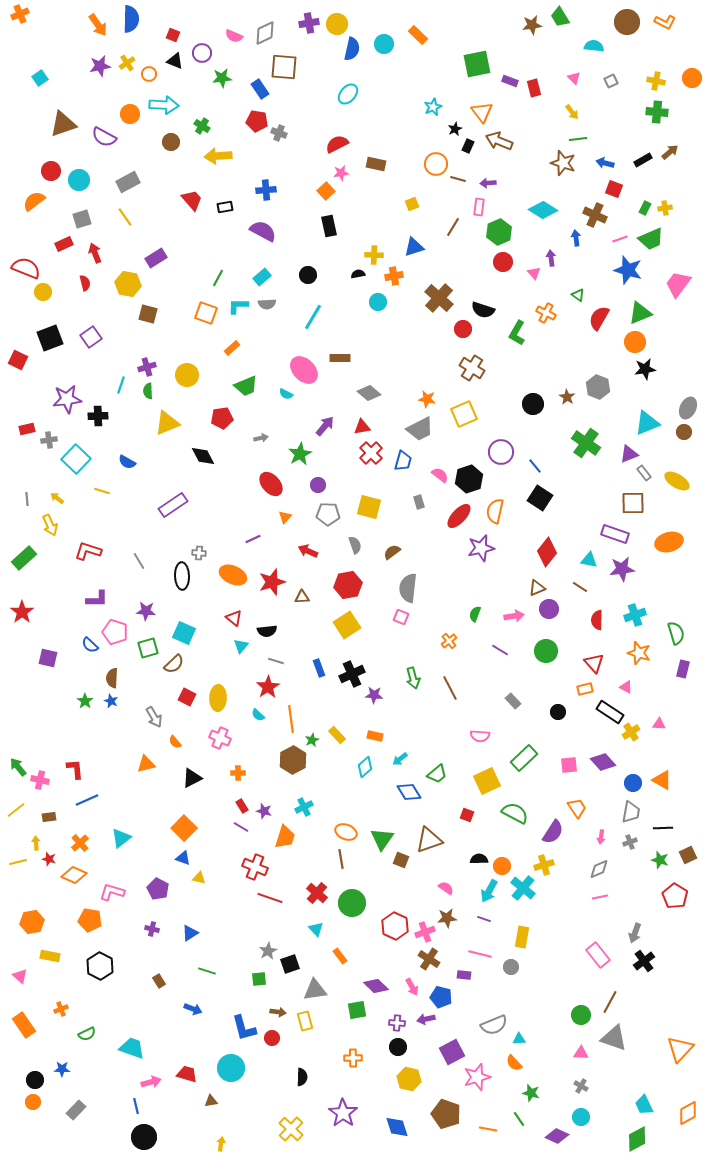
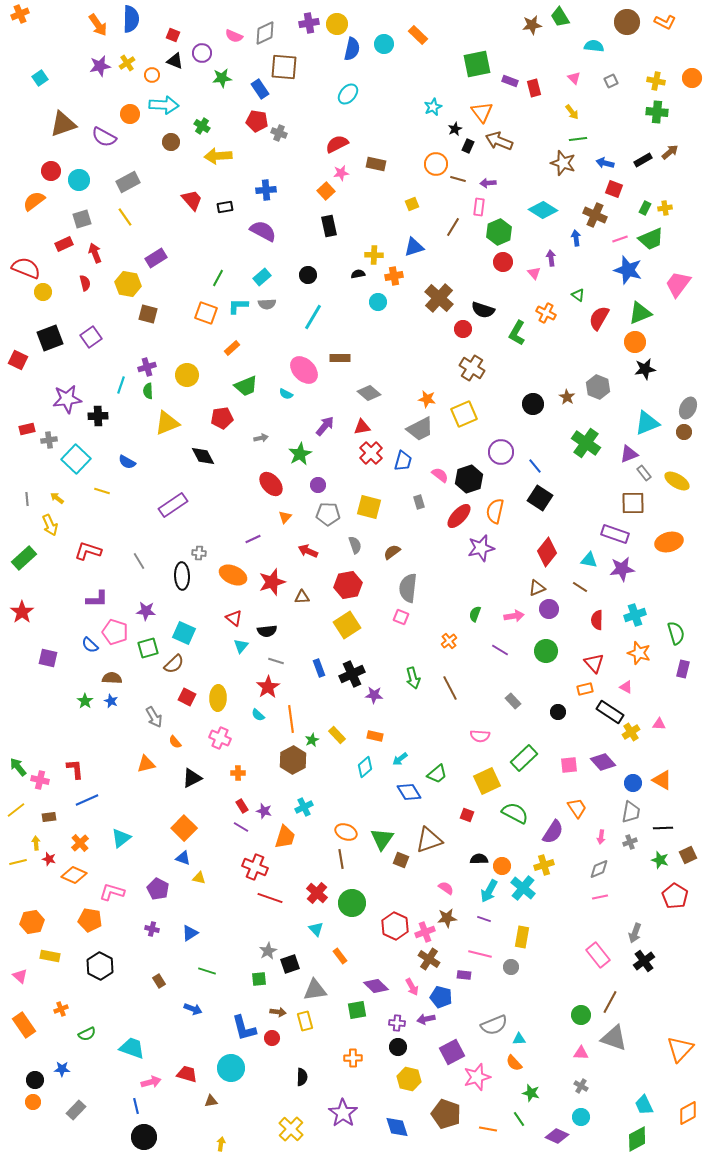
orange circle at (149, 74): moved 3 px right, 1 px down
brown semicircle at (112, 678): rotated 90 degrees clockwise
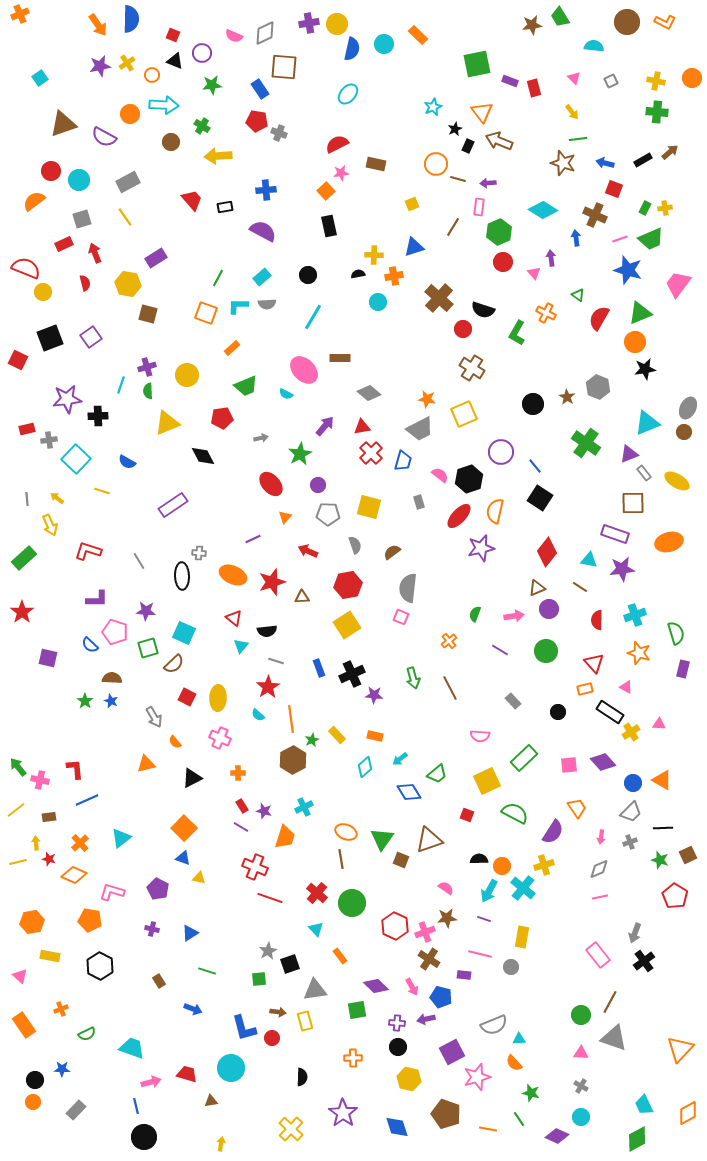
green star at (222, 78): moved 10 px left, 7 px down
gray trapezoid at (631, 812): rotated 35 degrees clockwise
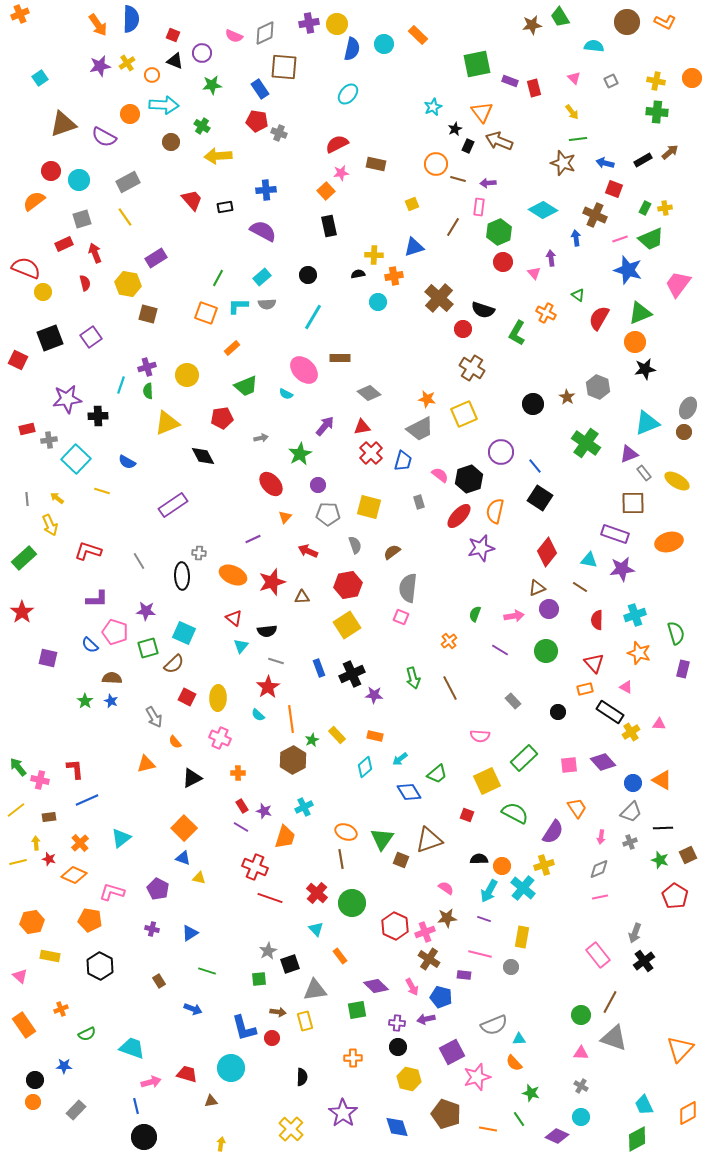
blue star at (62, 1069): moved 2 px right, 3 px up
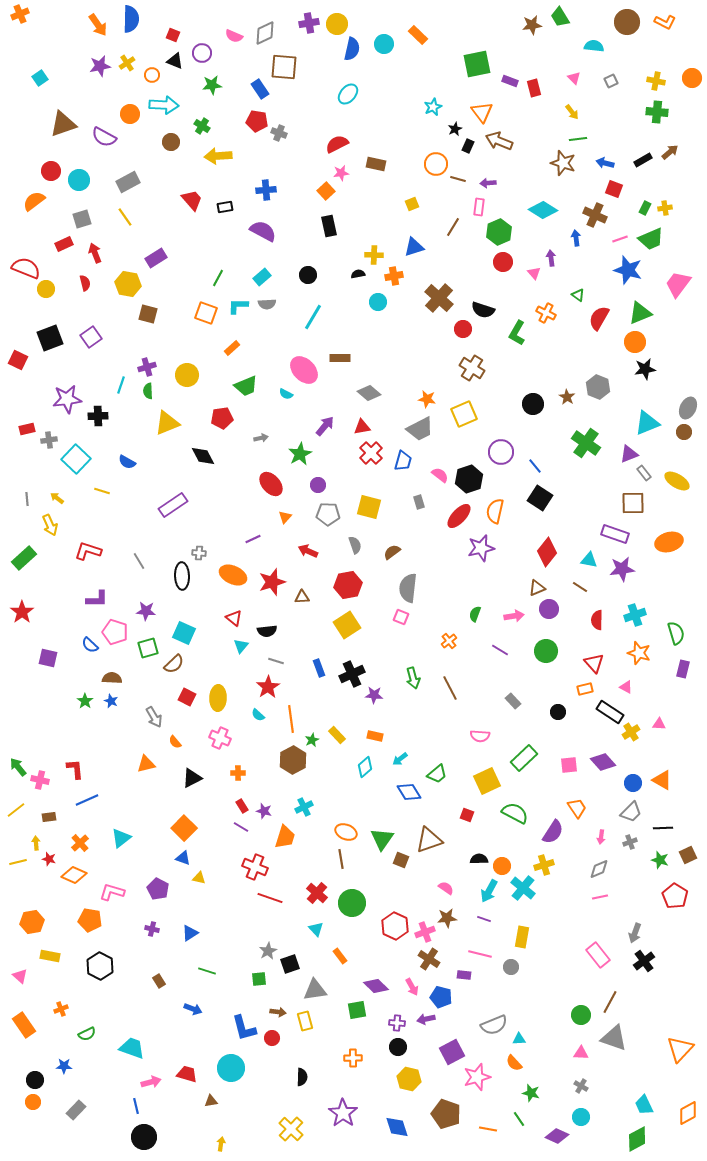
yellow circle at (43, 292): moved 3 px right, 3 px up
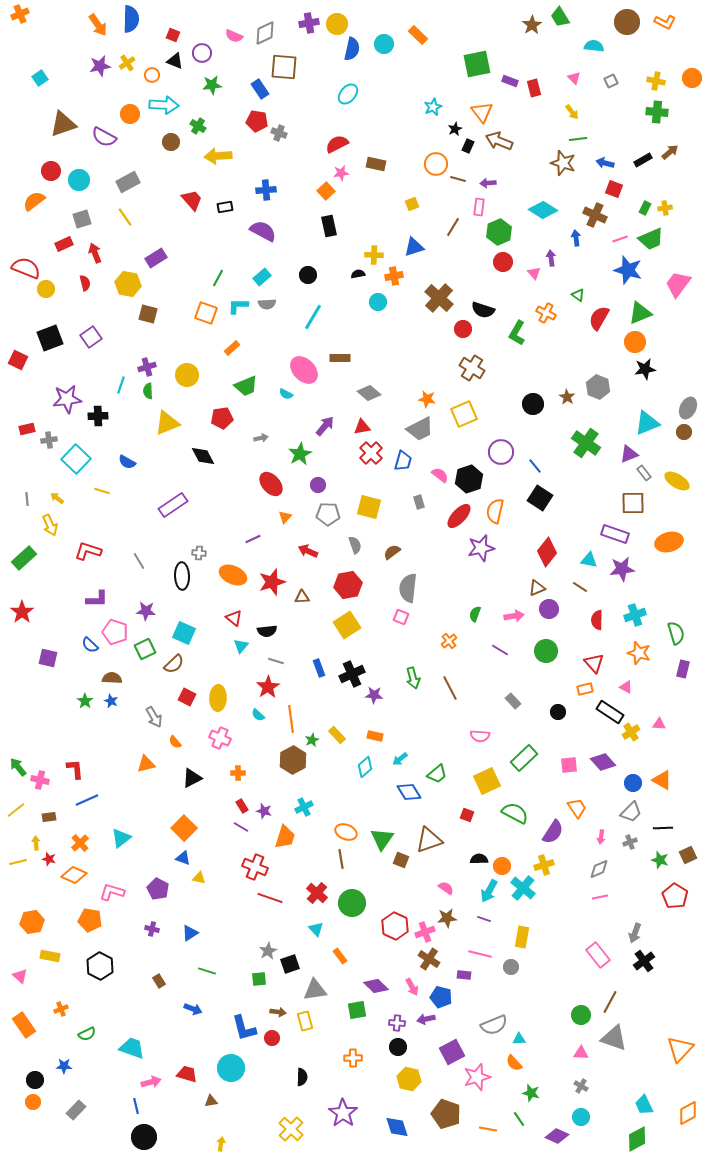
brown star at (532, 25): rotated 24 degrees counterclockwise
green cross at (202, 126): moved 4 px left
green square at (148, 648): moved 3 px left, 1 px down; rotated 10 degrees counterclockwise
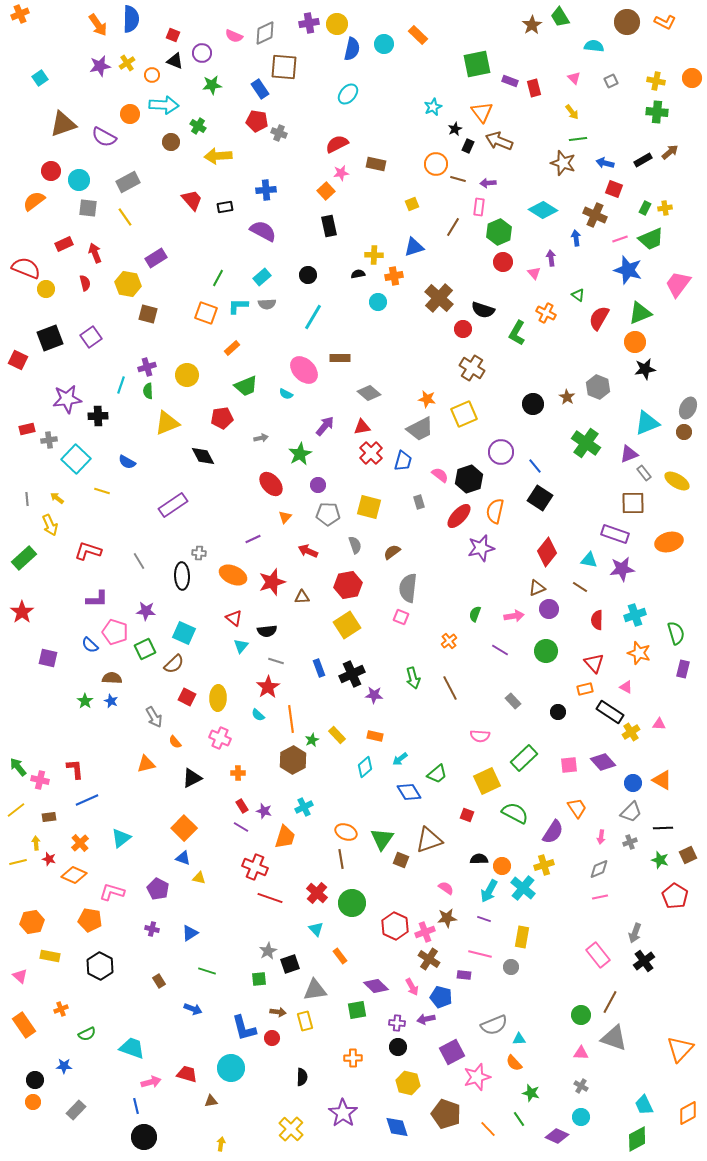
gray square at (82, 219): moved 6 px right, 11 px up; rotated 24 degrees clockwise
yellow hexagon at (409, 1079): moved 1 px left, 4 px down
orange line at (488, 1129): rotated 36 degrees clockwise
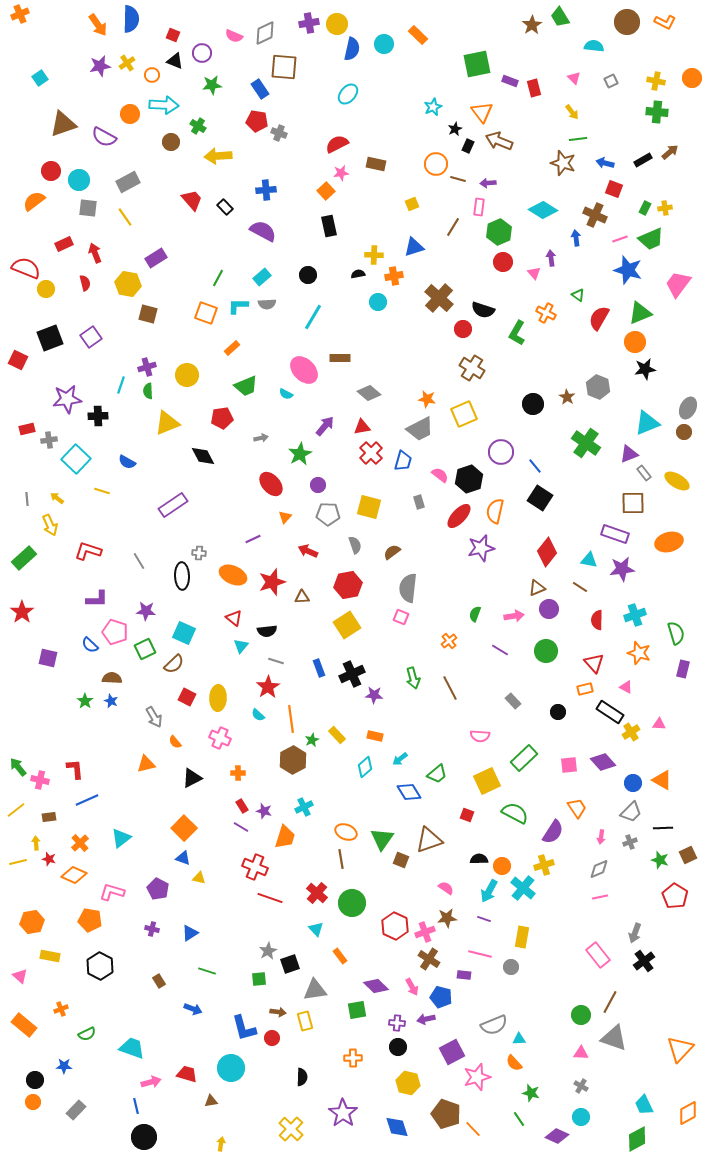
black rectangle at (225, 207): rotated 56 degrees clockwise
orange rectangle at (24, 1025): rotated 15 degrees counterclockwise
orange line at (488, 1129): moved 15 px left
